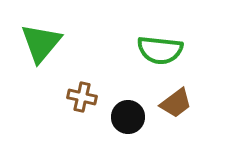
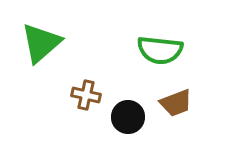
green triangle: rotated 9 degrees clockwise
brown cross: moved 4 px right, 2 px up
brown trapezoid: rotated 16 degrees clockwise
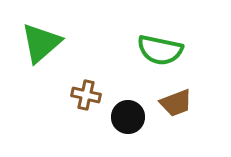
green semicircle: rotated 6 degrees clockwise
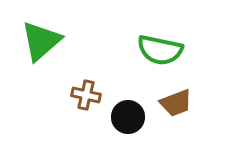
green triangle: moved 2 px up
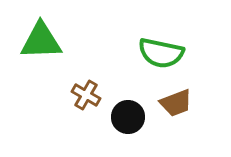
green triangle: rotated 39 degrees clockwise
green semicircle: moved 1 px right, 3 px down
brown cross: rotated 16 degrees clockwise
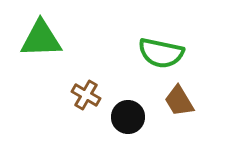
green triangle: moved 2 px up
brown trapezoid: moved 3 px right, 2 px up; rotated 80 degrees clockwise
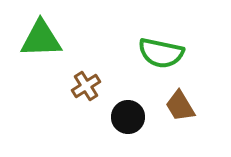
brown cross: moved 9 px up; rotated 28 degrees clockwise
brown trapezoid: moved 1 px right, 5 px down
